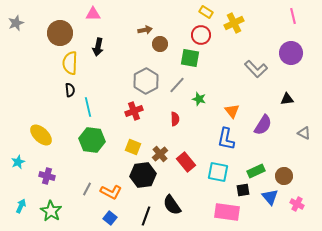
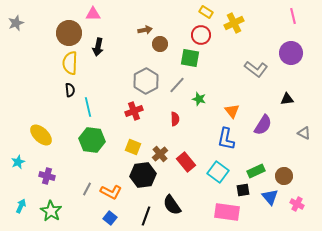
brown circle at (60, 33): moved 9 px right
gray L-shape at (256, 69): rotated 10 degrees counterclockwise
cyan square at (218, 172): rotated 25 degrees clockwise
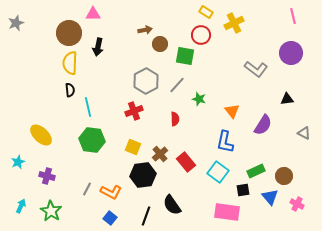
green square at (190, 58): moved 5 px left, 2 px up
blue L-shape at (226, 139): moved 1 px left, 3 px down
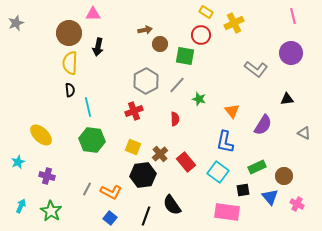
green rectangle at (256, 171): moved 1 px right, 4 px up
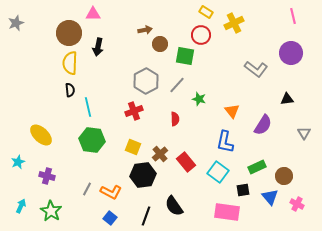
gray triangle at (304, 133): rotated 32 degrees clockwise
black semicircle at (172, 205): moved 2 px right, 1 px down
